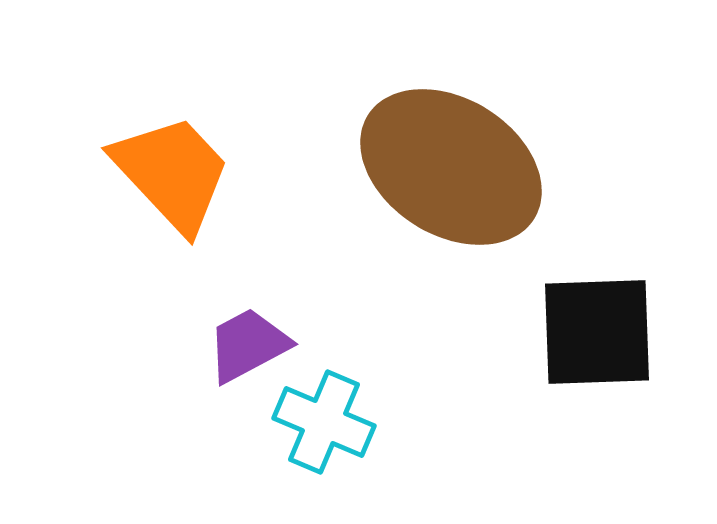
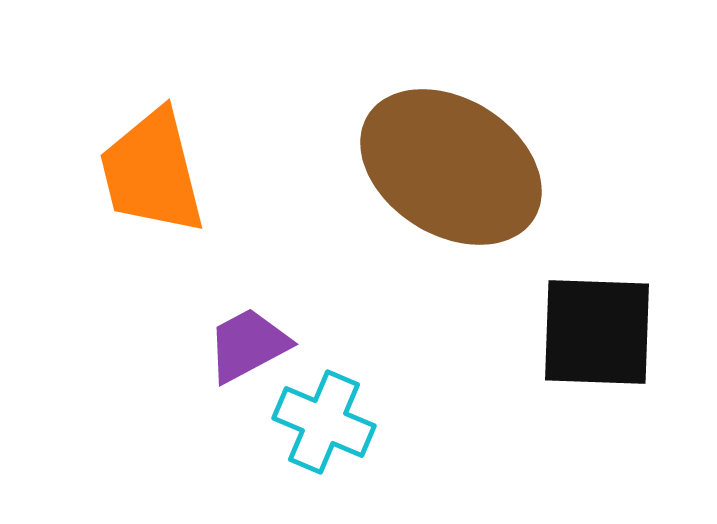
orange trapezoid: moved 20 px left, 1 px up; rotated 151 degrees counterclockwise
black square: rotated 4 degrees clockwise
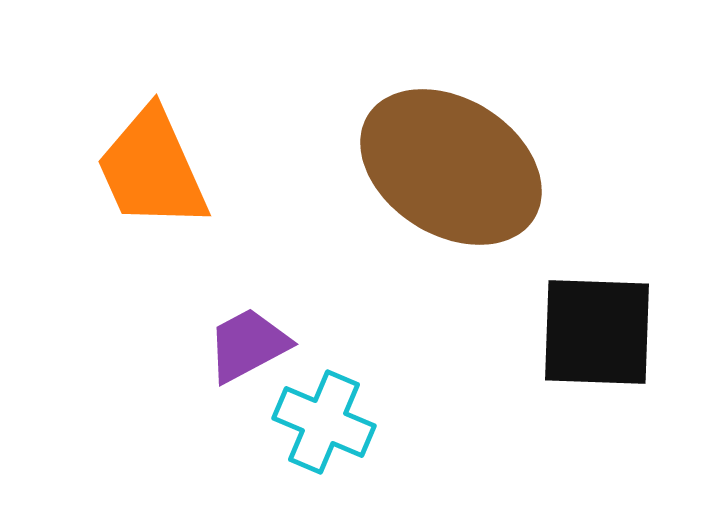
orange trapezoid: moved 3 px up; rotated 10 degrees counterclockwise
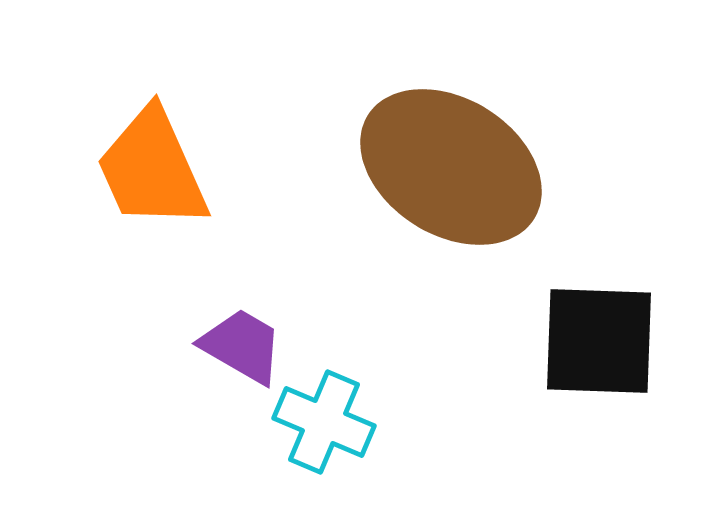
black square: moved 2 px right, 9 px down
purple trapezoid: moved 6 px left, 1 px down; rotated 58 degrees clockwise
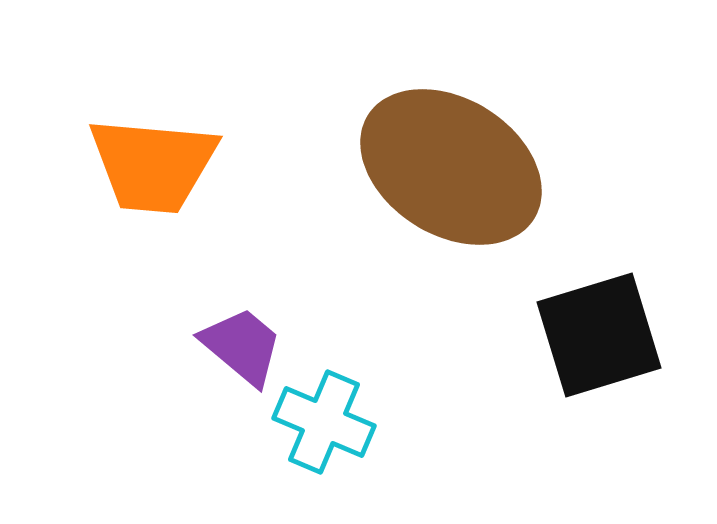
orange trapezoid: moved 1 px right, 4 px up; rotated 61 degrees counterclockwise
black square: moved 6 px up; rotated 19 degrees counterclockwise
purple trapezoid: rotated 10 degrees clockwise
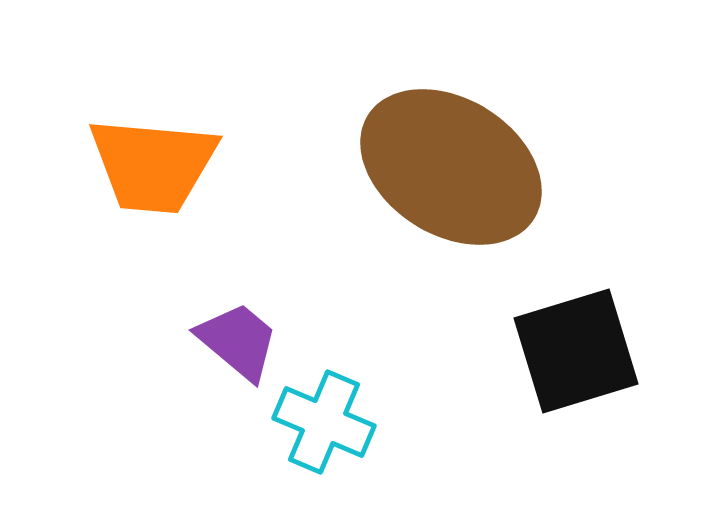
black square: moved 23 px left, 16 px down
purple trapezoid: moved 4 px left, 5 px up
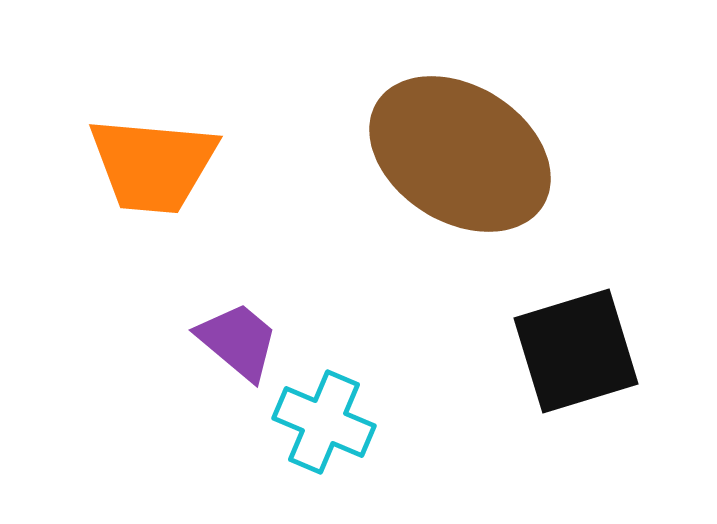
brown ellipse: moved 9 px right, 13 px up
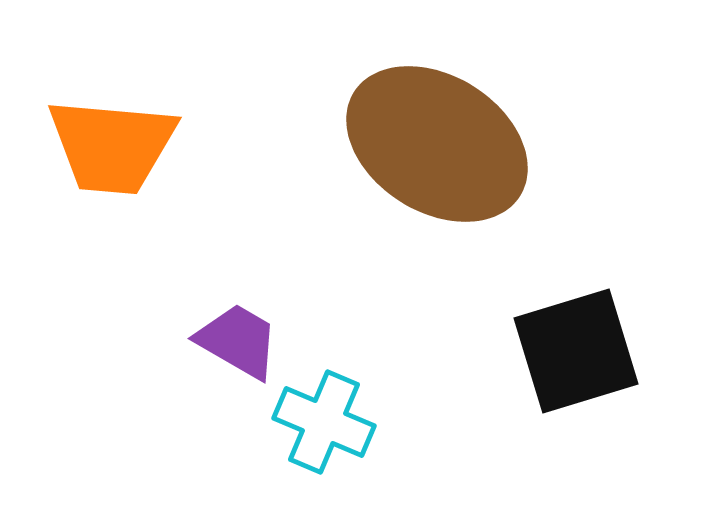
brown ellipse: moved 23 px left, 10 px up
orange trapezoid: moved 41 px left, 19 px up
purple trapezoid: rotated 10 degrees counterclockwise
